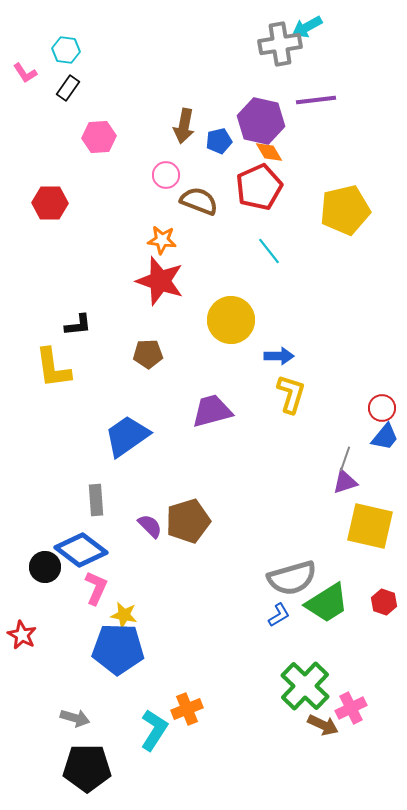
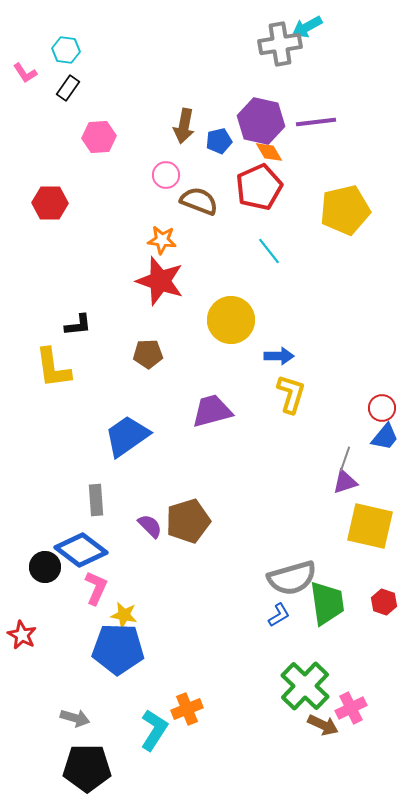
purple line at (316, 100): moved 22 px down
green trapezoid at (327, 603): rotated 66 degrees counterclockwise
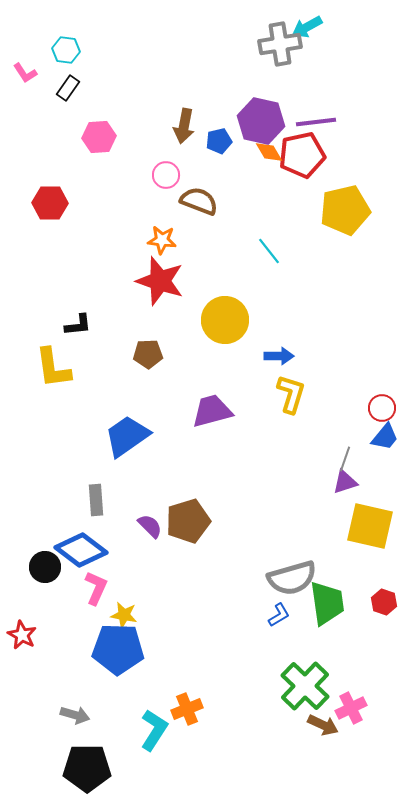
red pentagon at (259, 187): moved 43 px right, 32 px up; rotated 12 degrees clockwise
yellow circle at (231, 320): moved 6 px left
gray arrow at (75, 718): moved 3 px up
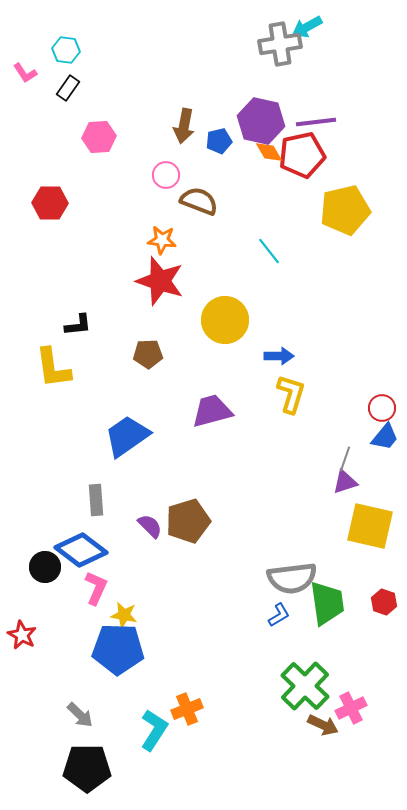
gray semicircle at (292, 578): rotated 9 degrees clockwise
gray arrow at (75, 715): moved 5 px right; rotated 28 degrees clockwise
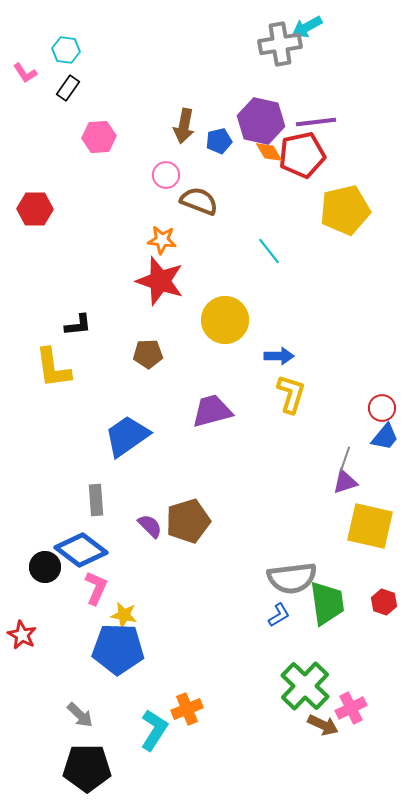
red hexagon at (50, 203): moved 15 px left, 6 px down
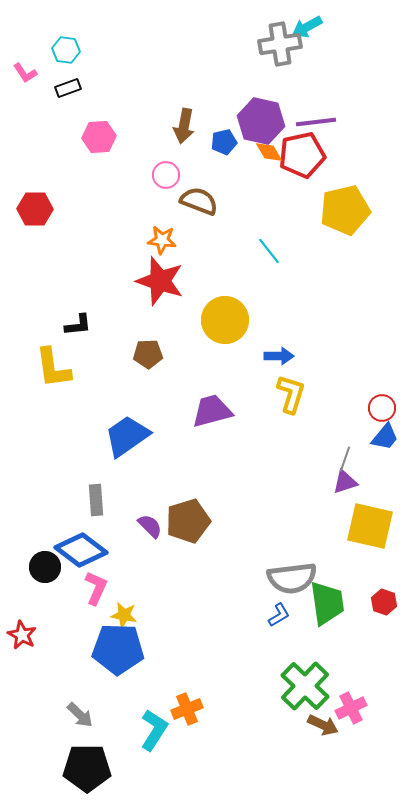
black rectangle at (68, 88): rotated 35 degrees clockwise
blue pentagon at (219, 141): moved 5 px right, 1 px down
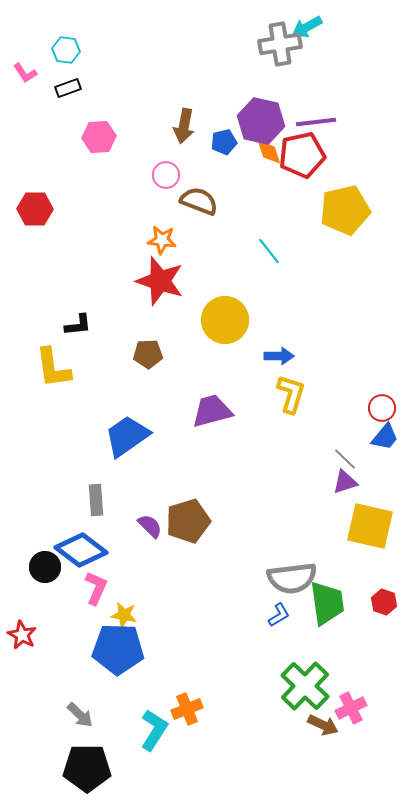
orange diamond at (269, 152): rotated 12 degrees clockwise
gray line at (345, 459): rotated 65 degrees counterclockwise
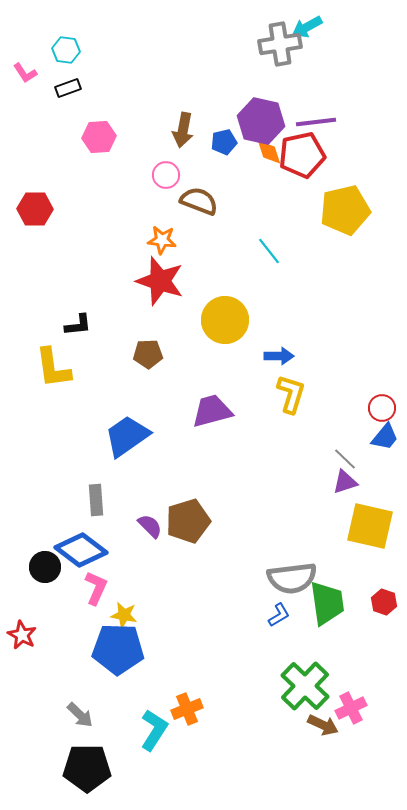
brown arrow at (184, 126): moved 1 px left, 4 px down
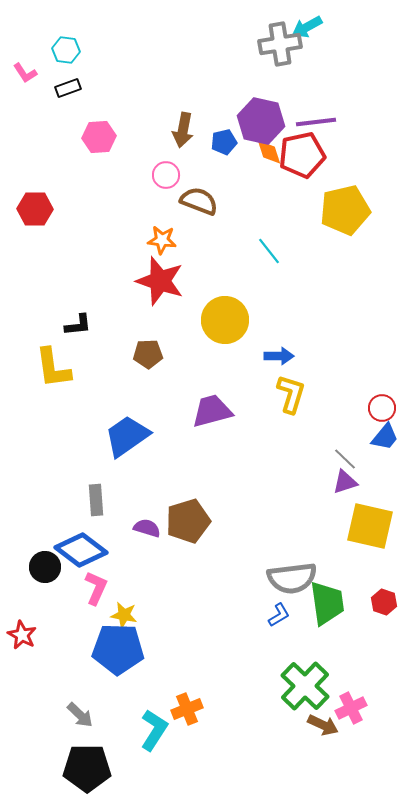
purple semicircle at (150, 526): moved 3 px left, 2 px down; rotated 28 degrees counterclockwise
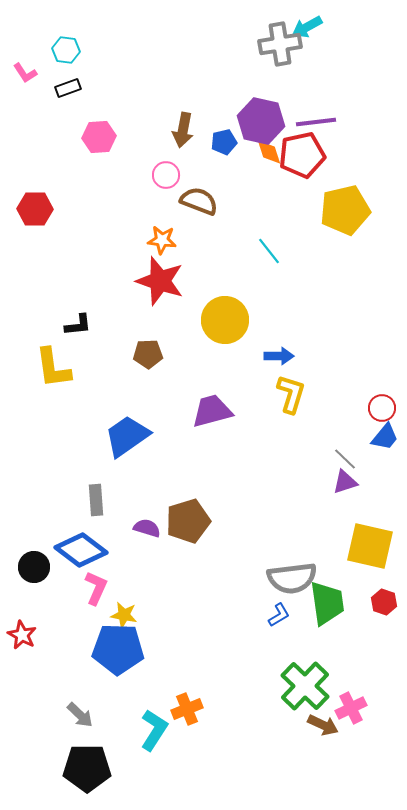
yellow square at (370, 526): moved 20 px down
black circle at (45, 567): moved 11 px left
